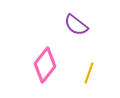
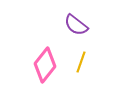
yellow line: moved 8 px left, 11 px up
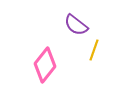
yellow line: moved 13 px right, 12 px up
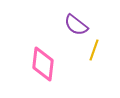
pink diamond: moved 2 px left, 1 px up; rotated 32 degrees counterclockwise
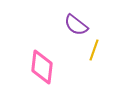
pink diamond: moved 1 px left, 3 px down
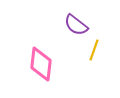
pink diamond: moved 1 px left, 3 px up
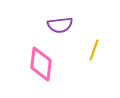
purple semicircle: moved 16 px left; rotated 45 degrees counterclockwise
